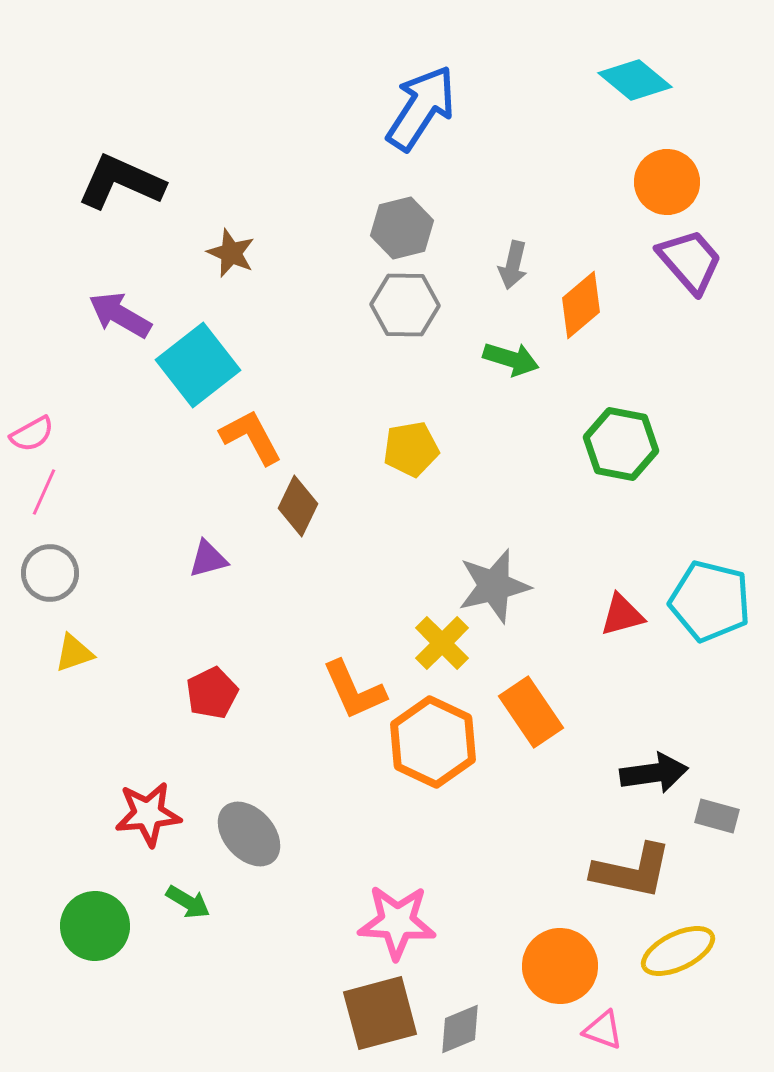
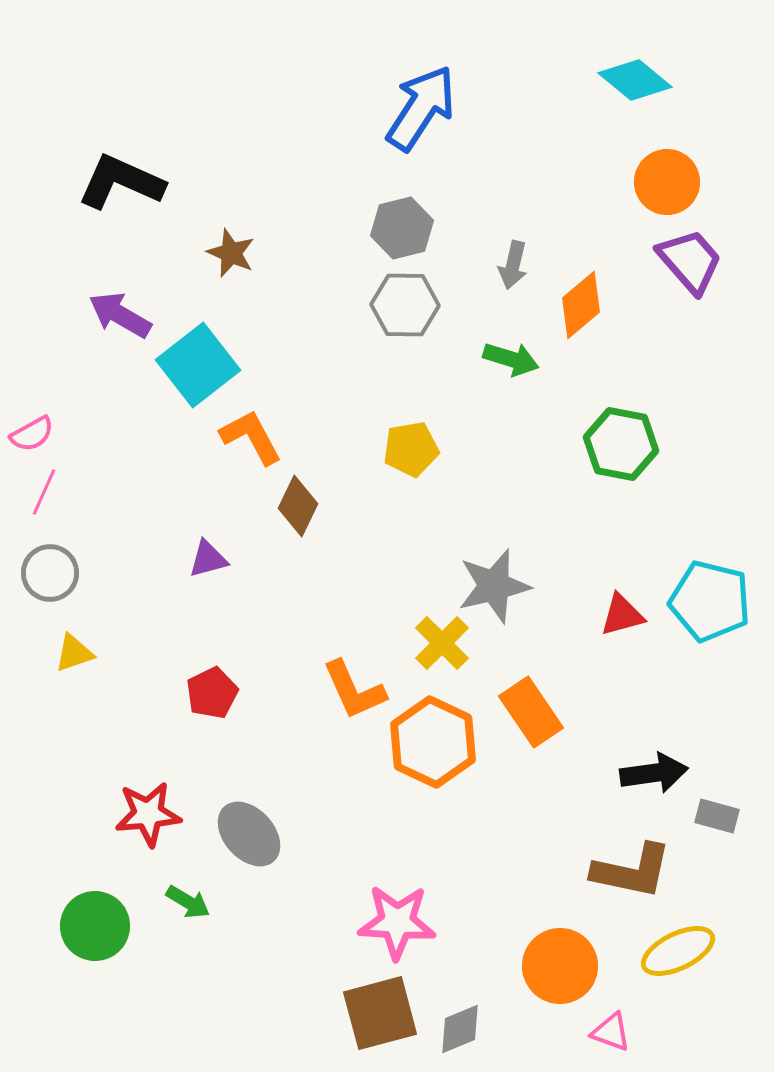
pink triangle at (603, 1030): moved 8 px right, 2 px down
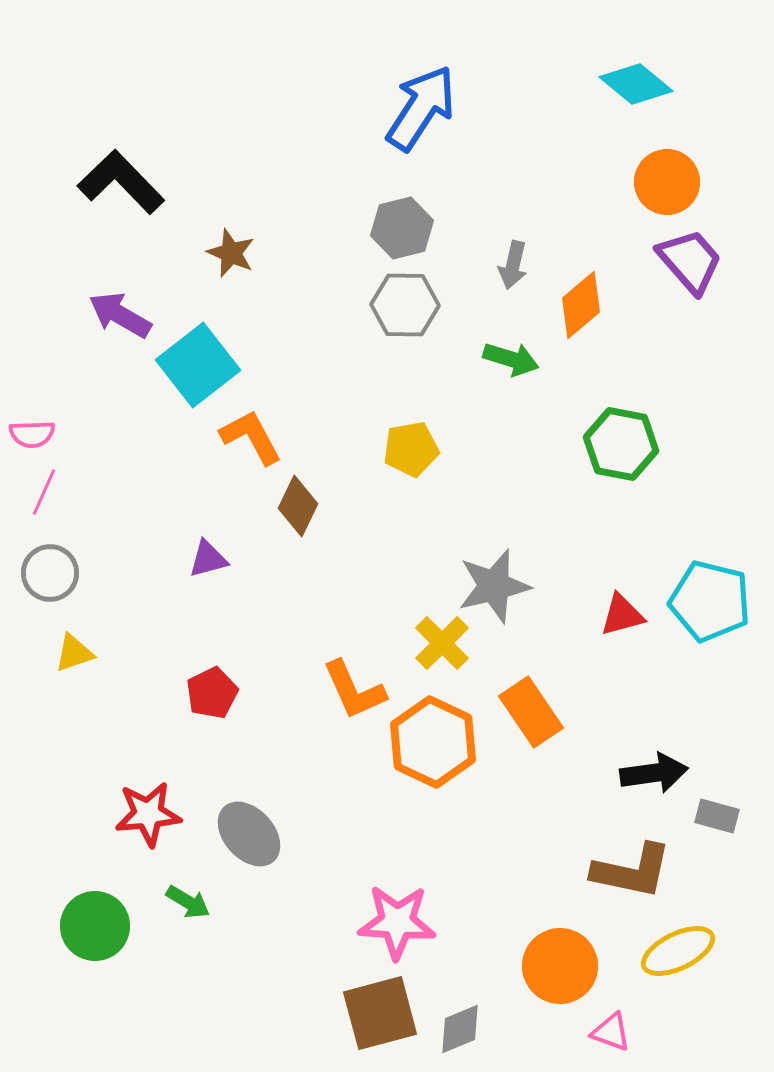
cyan diamond at (635, 80): moved 1 px right, 4 px down
black L-shape at (121, 182): rotated 22 degrees clockwise
pink semicircle at (32, 434): rotated 27 degrees clockwise
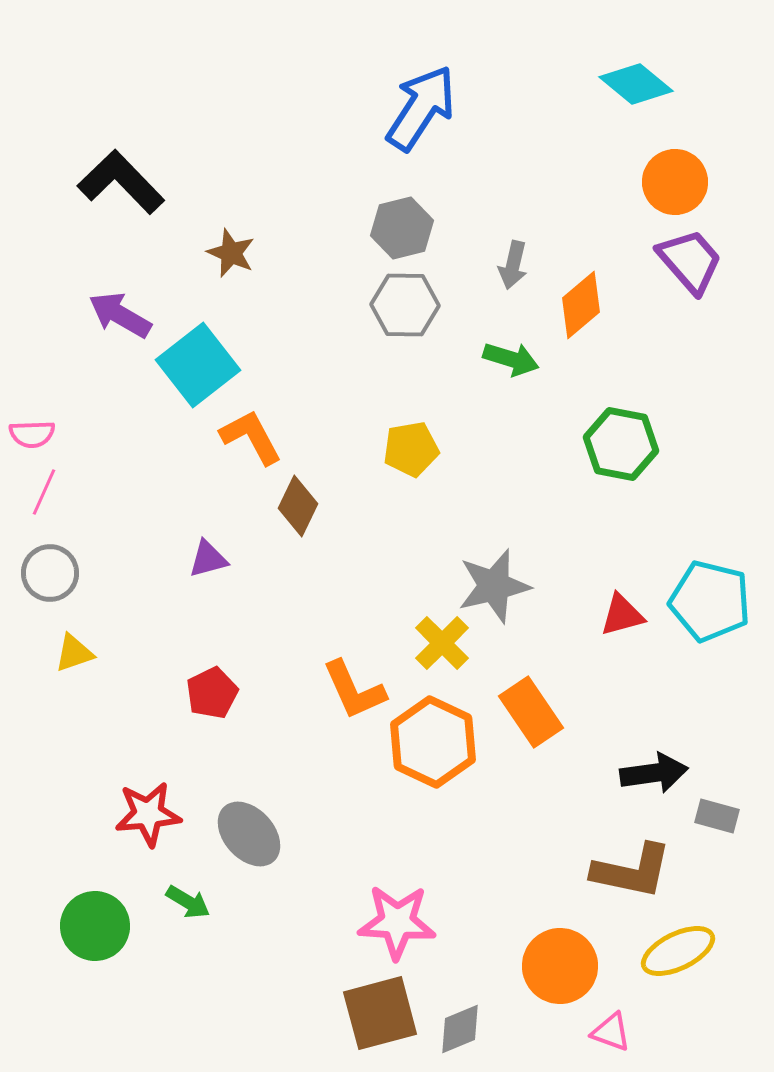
orange circle at (667, 182): moved 8 px right
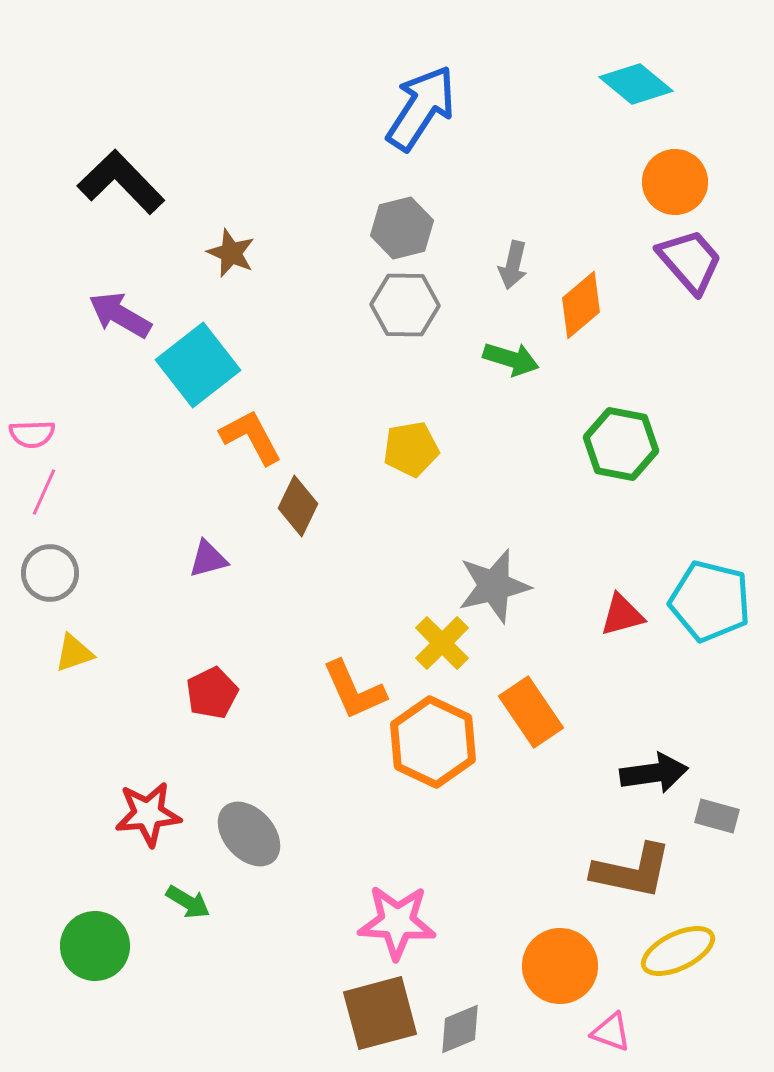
green circle at (95, 926): moved 20 px down
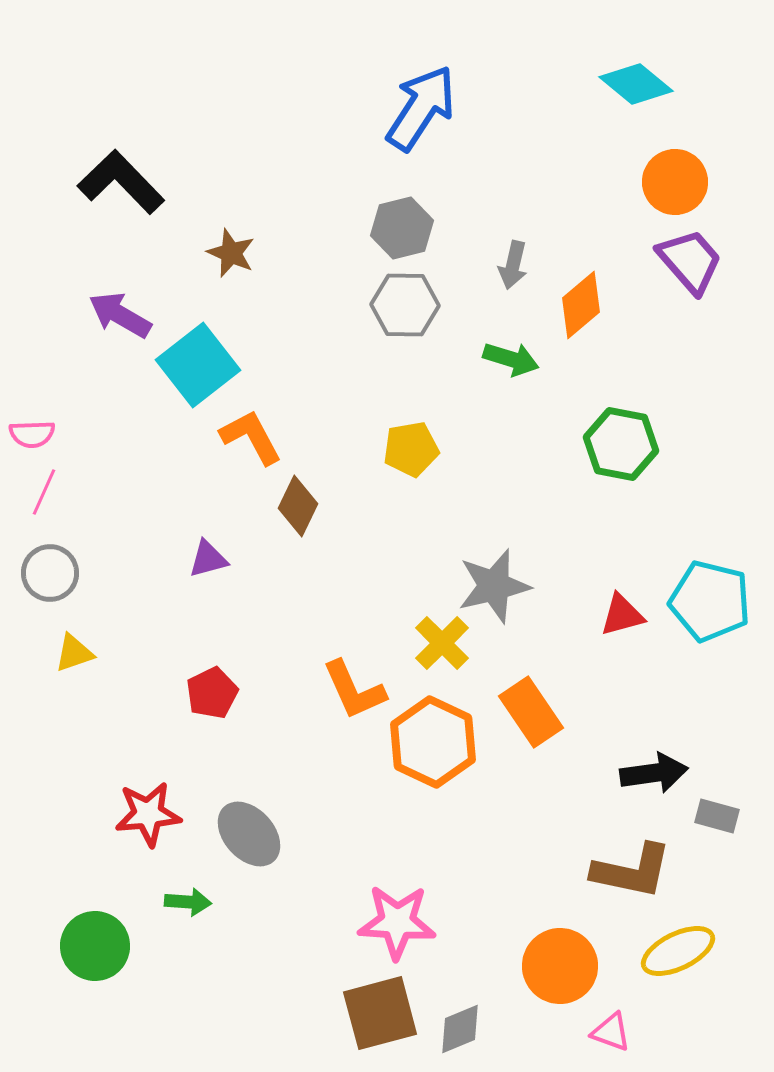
green arrow at (188, 902): rotated 27 degrees counterclockwise
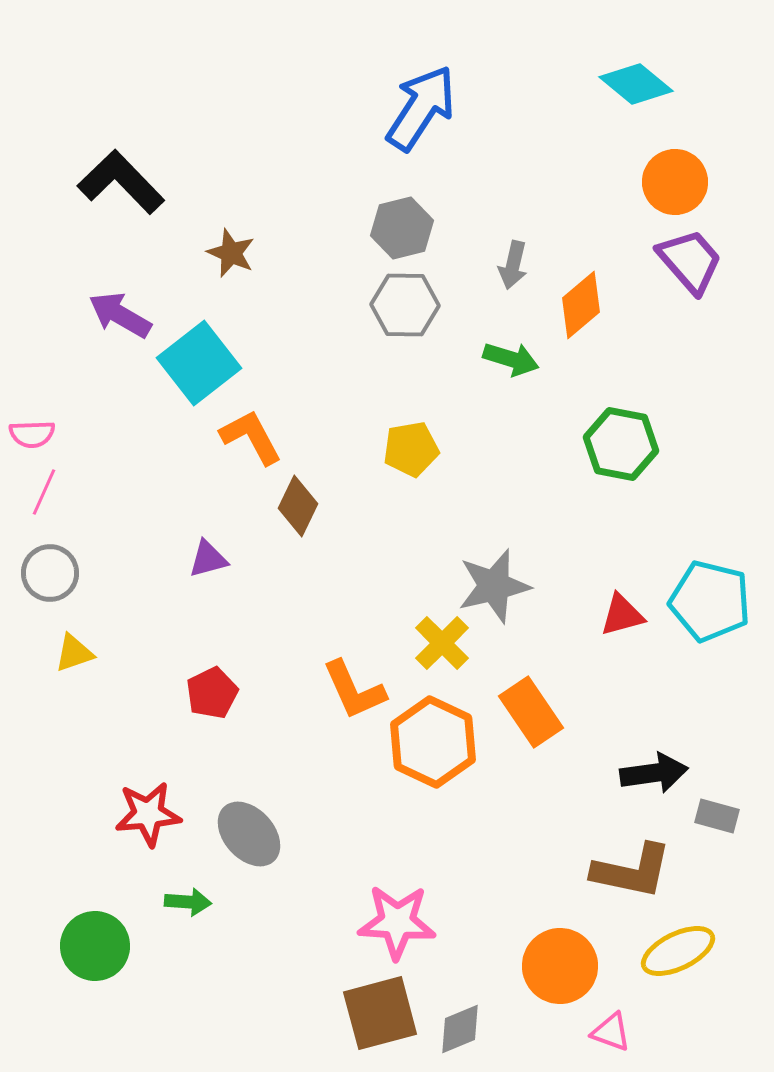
cyan square at (198, 365): moved 1 px right, 2 px up
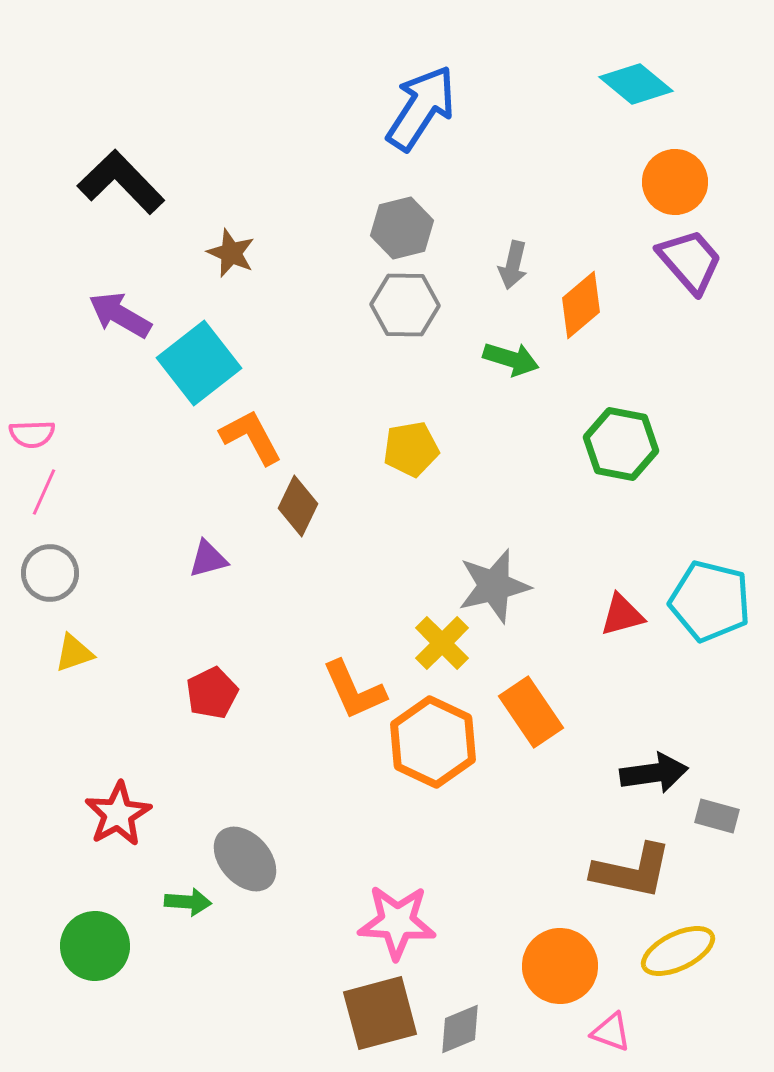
red star at (148, 814): moved 30 px left; rotated 24 degrees counterclockwise
gray ellipse at (249, 834): moved 4 px left, 25 px down
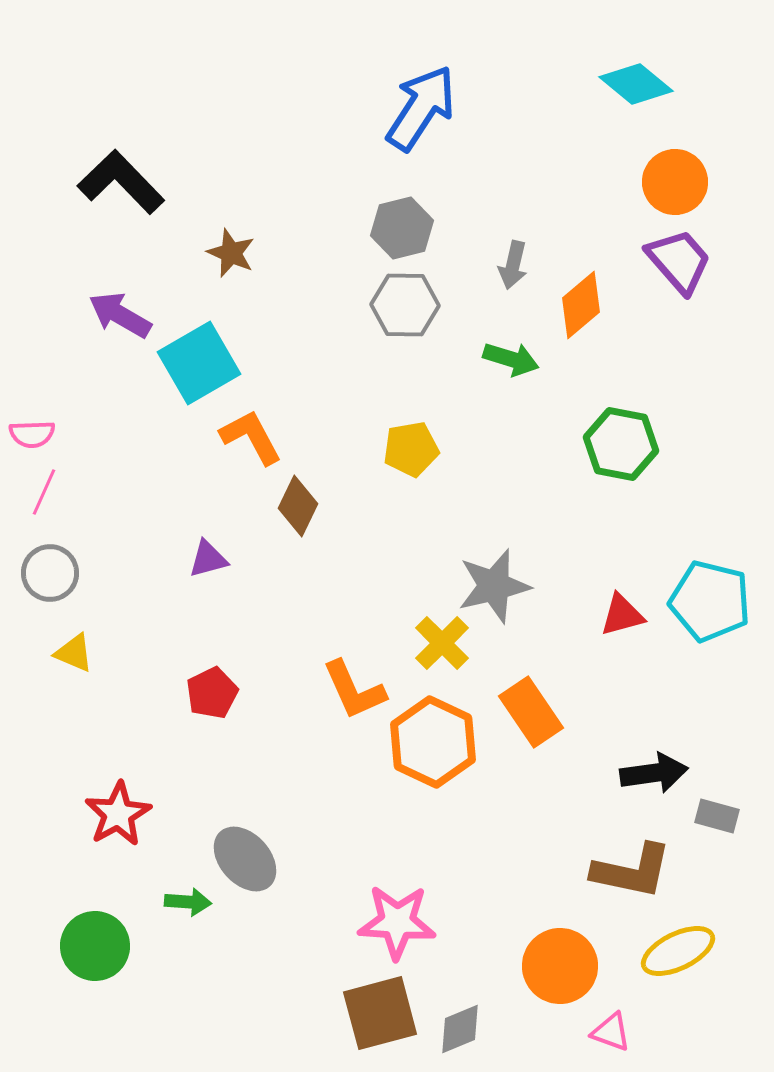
purple trapezoid at (690, 261): moved 11 px left
cyan square at (199, 363): rotated 8 degrees clockwise
yellow triangle at (74, 653): rotated 42 degrees clockwise
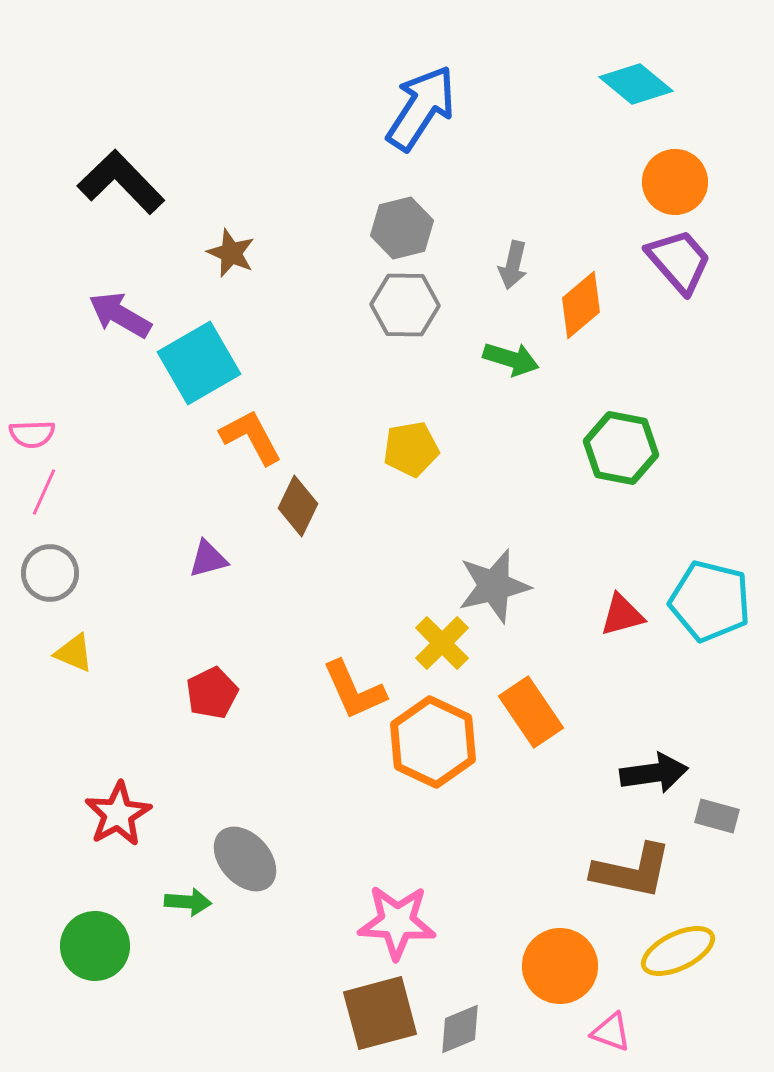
green hexagon at (621, 444): moved 4 px down
